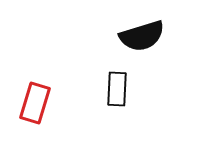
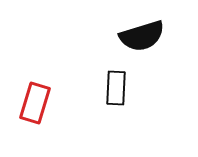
black rectangle: moved 1 px left, 1 px up
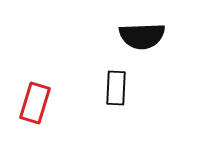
black semicircle: rotated 15 degrees clockwise
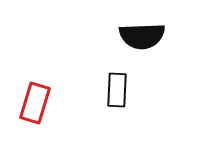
black rectangle: moved 1 px right, 2 px down
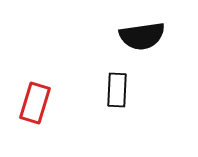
black semicircle: rotated 6 degrees counterclockwise
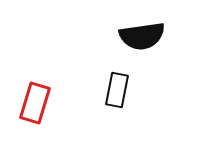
black rectangle: rotated 8 degrees clockwise
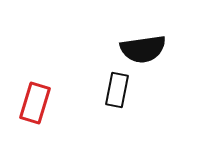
black semicircle: moved 1 px right, 13 px down
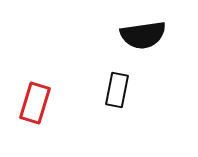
black semicircle: moved 14 px up
